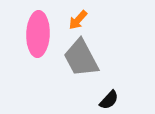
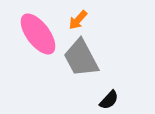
pink ellipse: rotated 39 degrees counterclockwise
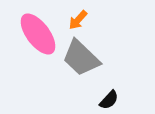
gray trapezoid: rotated 18 degrees counterclockwise
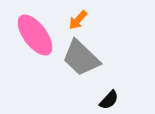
pink ellipse: moved 3 px left, 1 px down
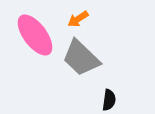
orange arrow: moved 1 px up; rotated 15 degrees clockwise
black semicircle: rotated 35 degrees counterclockwise
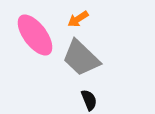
black semicircle: moved 20 px left; rotated 30 degrees counterclockwise
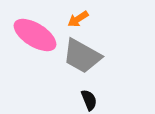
pink ellipse: rotated 21 degrees counterclockwise
gray trapezoid: moved 1 px right, 2 px up; rotated 15 degrees counterclockwise
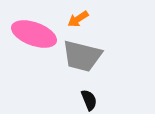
pink ellipse: moved 1 px left, 1 px up; rotated 12 degrees counterclockwise
gray trapezoid: rotated 15 degrees counterclockwise
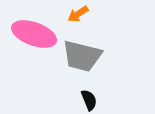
orange arrow: moved 5 px up
